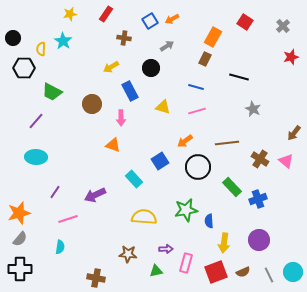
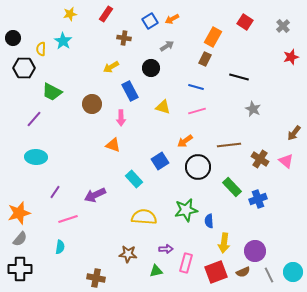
purple line at (36, 121): moved 2 px left, 2 px up
brown line at (227, 143): moved 2 px right, 2 px down
purple circle at (259, 240): moved 4 px left, 11 px down
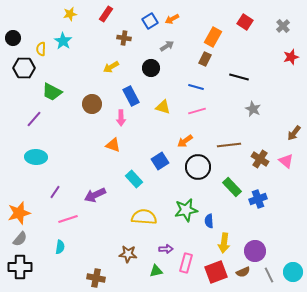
blue rectangle at (130, 91): moved 1 px right, 5 px down
black cross at (20, 269): moved 2 px up
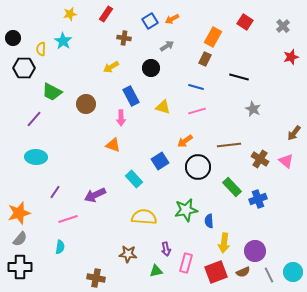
brown circle at (92, 104): moved 6 px left
purple arrow at (166, 249): rotated 80 degrees clockwise
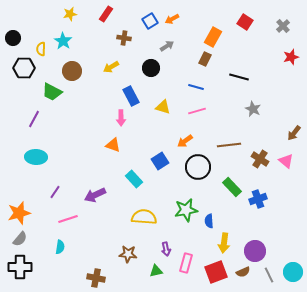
brown circle at (86, 104): moved 14 px left, 33 px up
purple line at (34, 119): rotated 12 degrees counterclockwise
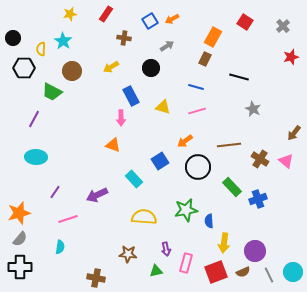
purple arrow at (95, 195): moved 2 px right
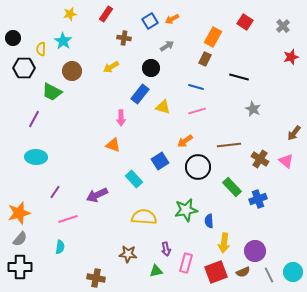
blue rectangle at (131, 96): moved 9 px right, 2 px up; rotated 66 degrees clockwise
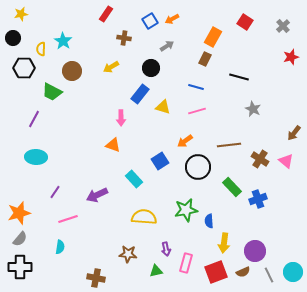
yellow star at (70, 14): moved 49 px left
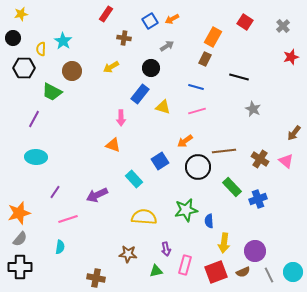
brown line at (229, 145): moved 5 px left, 6 px down
pink rectangle at (186, 263): moved 1 px left, 2 px down
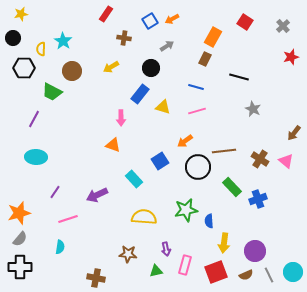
brown semicircle at (243, 272): moved 3 px right, 3 px down
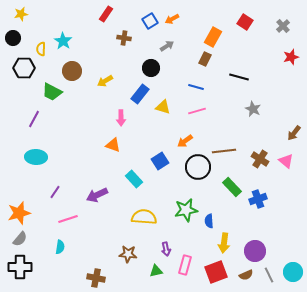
yellow arrow at (111, 67): moved 6 px left, 14 px down
